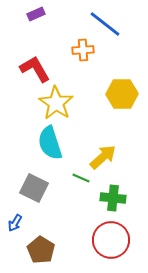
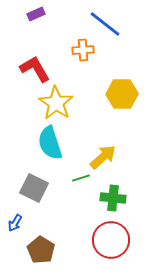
green line: rotated 42 degrees counterclockwise
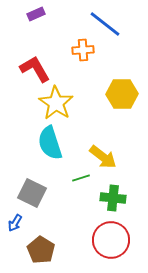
yellow arrow: rotated 80 degrees clockwise
gray square: moved 2 px left, 5 px down
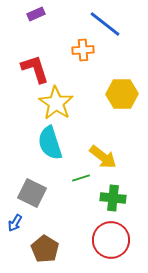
red L-shape: rotated 12 degrees clockwise
brown pentagon: moved 4 px right, 1 px up
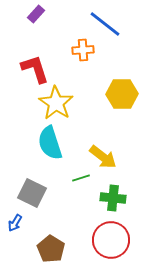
purple rectangle: rotated 24 degrees counterclockwise
brown pentagon: moved 6 px right
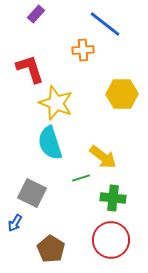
red L-shape: moved 5 px left
yellow star: rotated 12 degrees counterclockwise
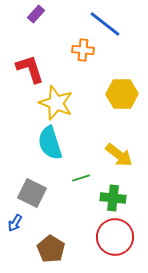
orange cross: rotated 10 degrees clockwise
yellow arrow: moved 16 px right, 2 px up
red circle: moved 4 px right, 3 px up
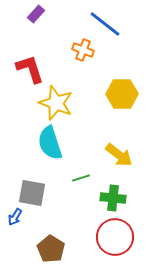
orange cross: rotated 15 degrees clockwise
gray square: rotated 16 degrees counterclockwise
blue arrow: moved 6 px up
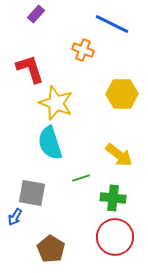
blue line: moved 7 px right; rotated 12 degrees counterclockwise
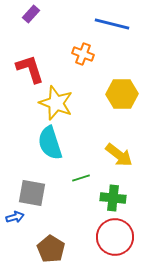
purple rectangle: moved 5 px left
blue line: rotated 12 degrees counterclockwise
orange cross: moved 4 px down
blue arrow: rotated 138 degrees counterclockwise
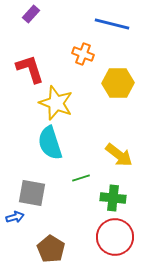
yellow hexagon: moved 4 px left, 11 px up
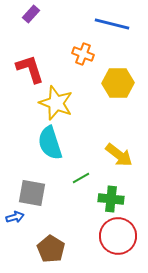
green line: rotated 12 degrees counterclockwise
green cross: moved 2 px left, 1 px down
red circle: moved 3 px right, 1 px up
